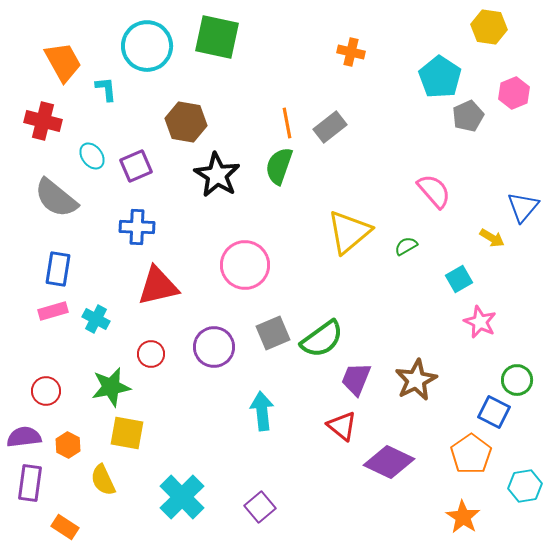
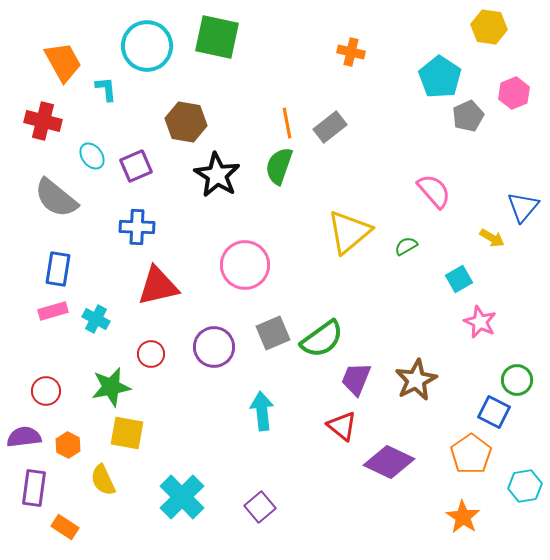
purple rectangle at (30, 483): moved 4 px right, 5 px down
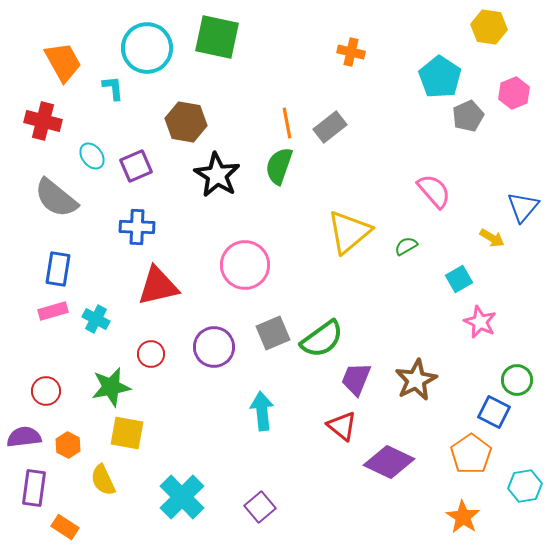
cyan circle at (147, 46): moved 2 px down
cyan L-shape at (106, 89): moved 7 px right, 1 px up
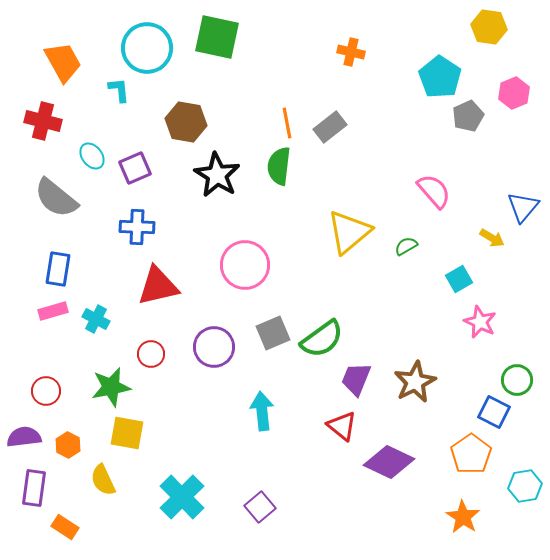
cyan L-shape at (113, 88): moved 6 px right, 2 px down
purple square at (136, 166): moved 1 px left, 2 px down
green semicircle at (279, 166): rotated 12 degrees counterclockwise
brown star at (416, 380): moved 1 px left, 2 px down
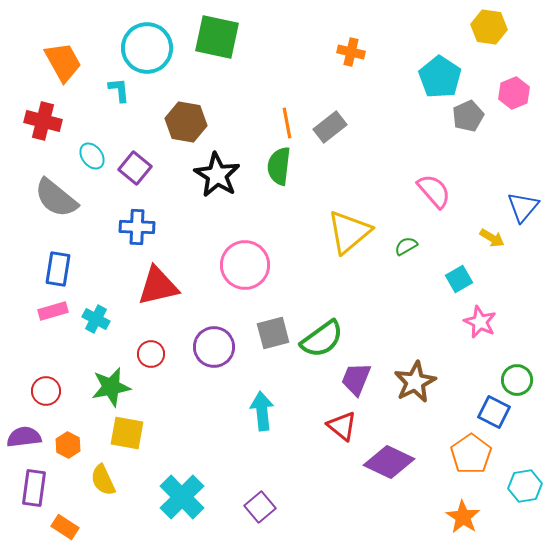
purple square at (135, 168): rotated 28 degrees counterclockwise
gray square at (273, 333): rotated 8 degrees clockwise
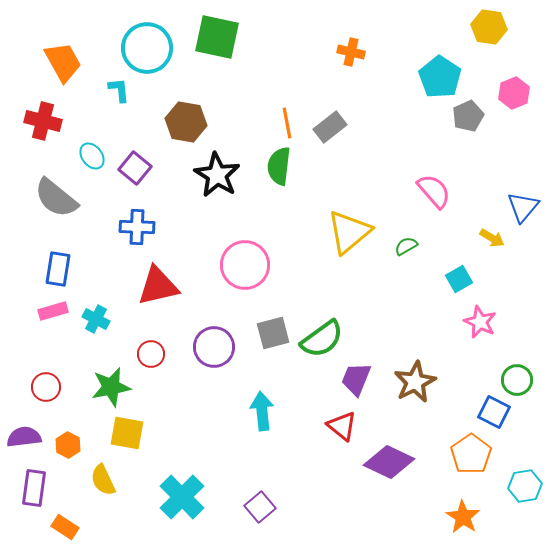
red circle at (46, 391): moved 4 px up
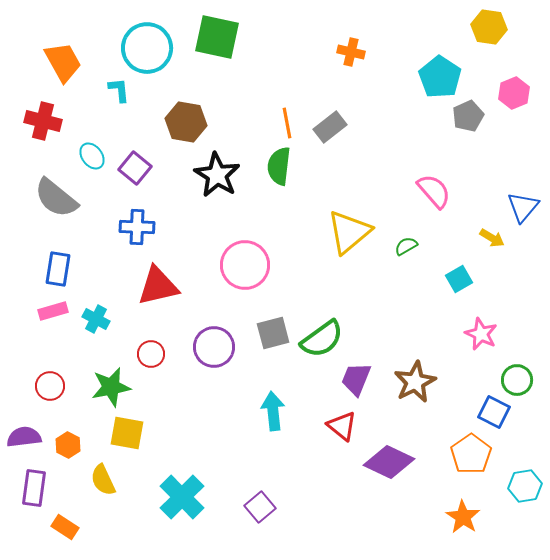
pink star at (480, 322): moved 1 px right, 12 px down
red circle at (46, 387): moved 4 px right, 1 px up
cyan arrow at (262, 411): moved 11 px right
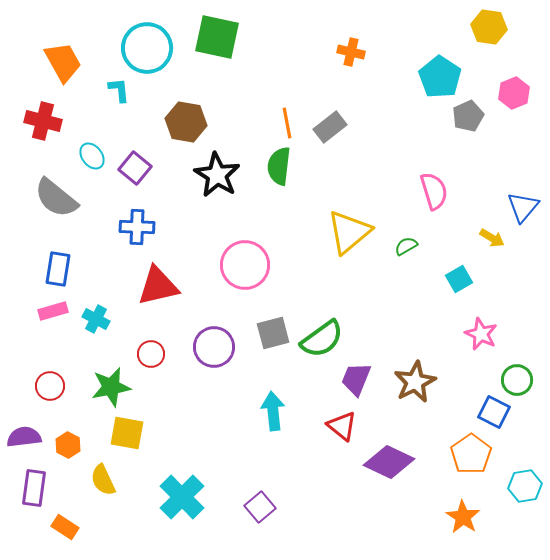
pink semicircle at (434, 191): rotated 24 degrees clockwise
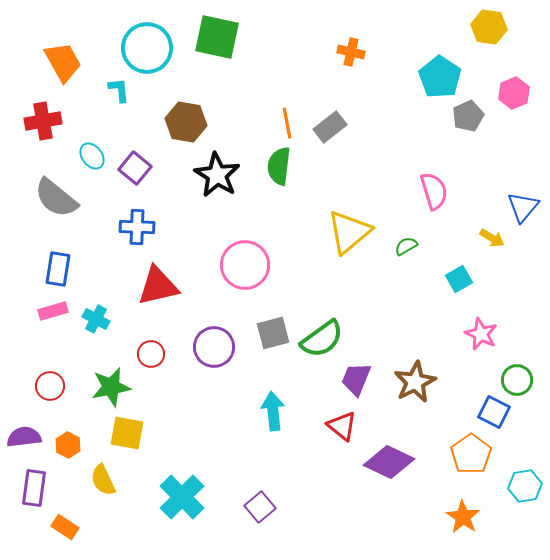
red cross at (43, 121): rotated 24 degrees counterclockwise
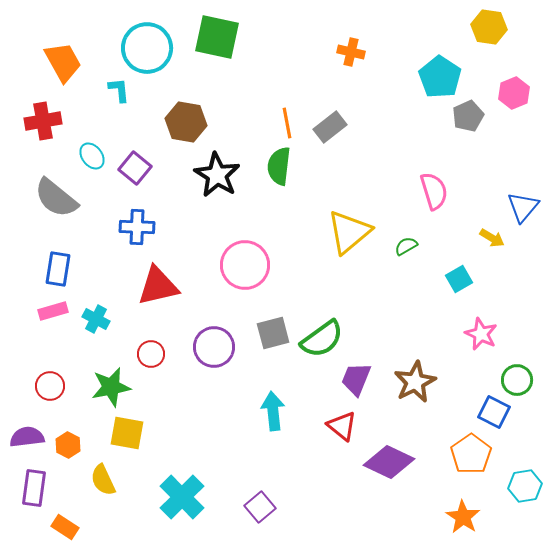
purple semicircle at (24, 437): moved 3 px right
